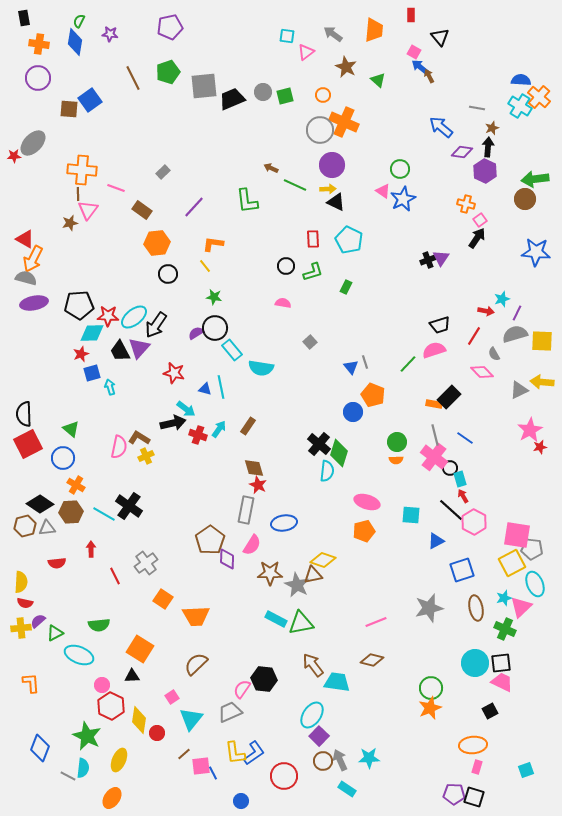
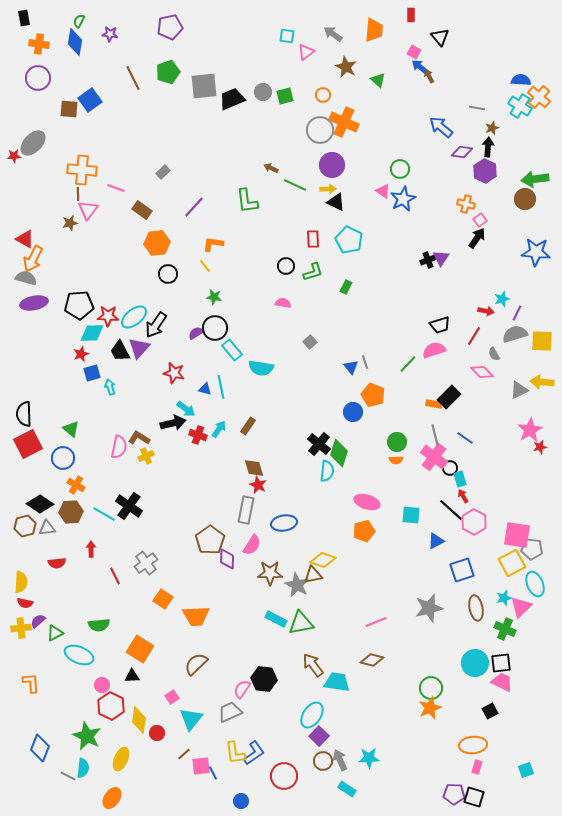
yellow ellipse at (119, 760): moved 2 px right, 1 px up
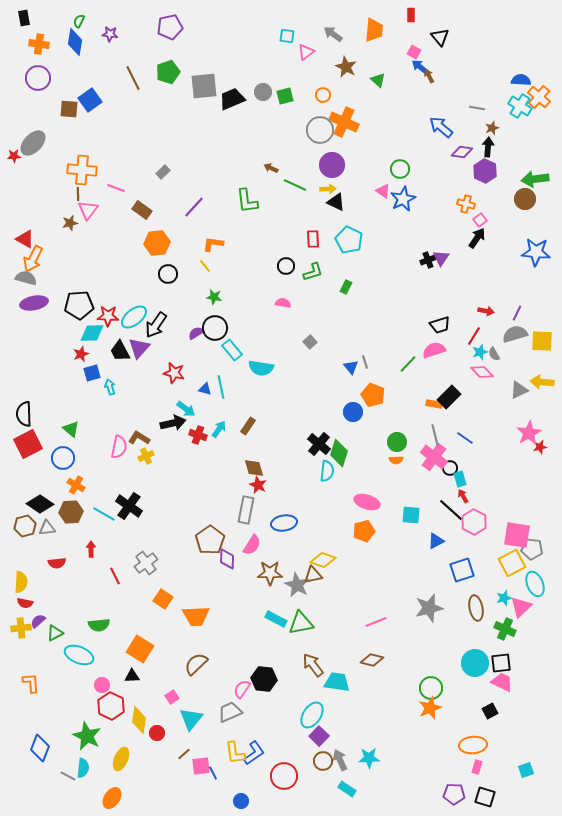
cyan star at (502, 299): moved 22 px left, 53 px down
pink star at (530, 430): moved 1 px left, 3 px down
black square at (474, 797): moved 11 px right
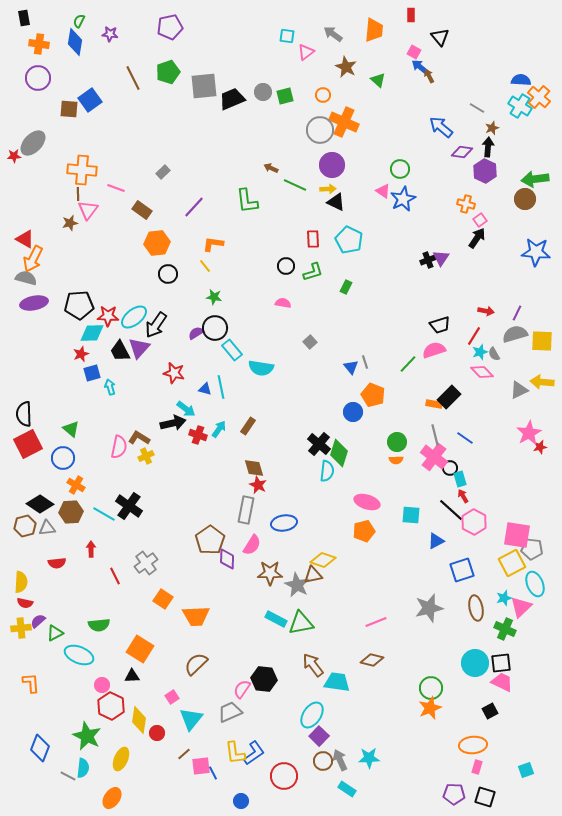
gray line at (477, 108): rotated 21 degrees clockwise
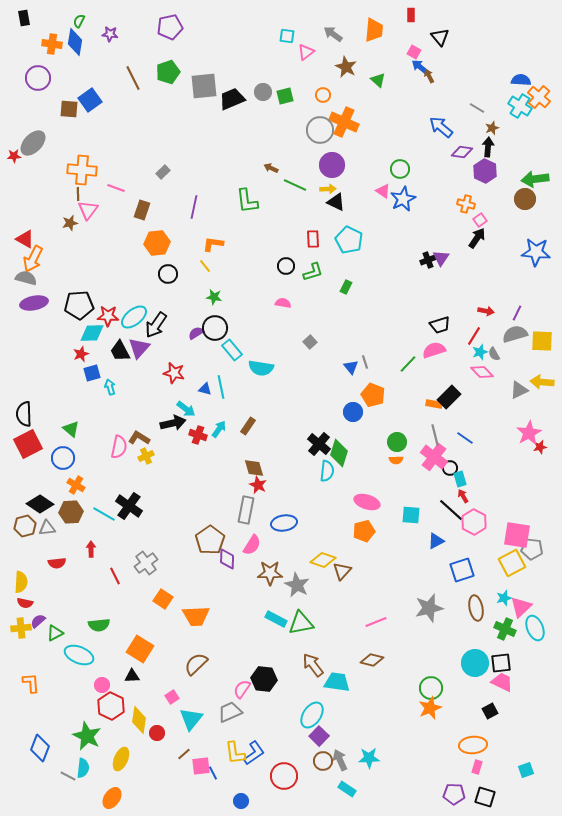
orange cross at (39, 44): moved 13 px right
purple line at (194, 207): rotated 30 degrees counterclockwise
brown rectangle at (142, 210): rotated 72 degrees clockwise
brown triangle at (313, 575): moved 29 px right, 4 px up; rotated 36 degrees counterclockwise
cyan ellipse at (535, 584): moved 44 px down
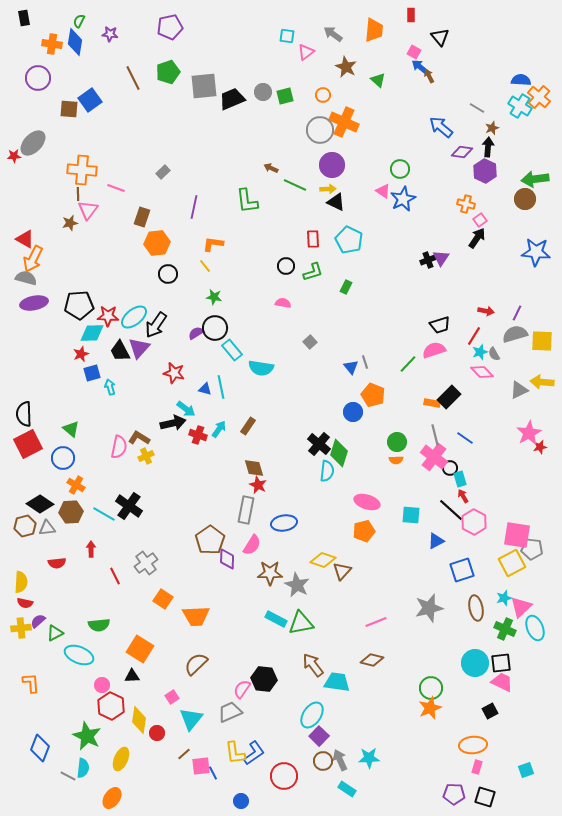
brown rectangle at (142, 210): moved 7 px down
orange rectangle at (434, 404): moved 2 px left, 1 px up
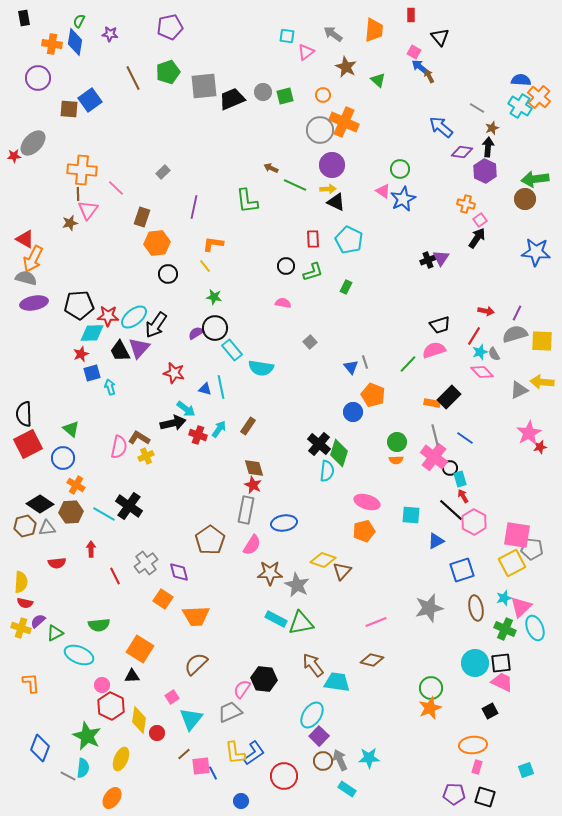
pink line at (116, 188): rotated 24 degrees clockwise
red star at (258, 485): moved 5 px left
purple diamond at (227, 559): moved 48 px left, 13 px down; rotated 15 degrees counterclockwise
yellow cross at (21, 628): rotated 24 degrees clockwise
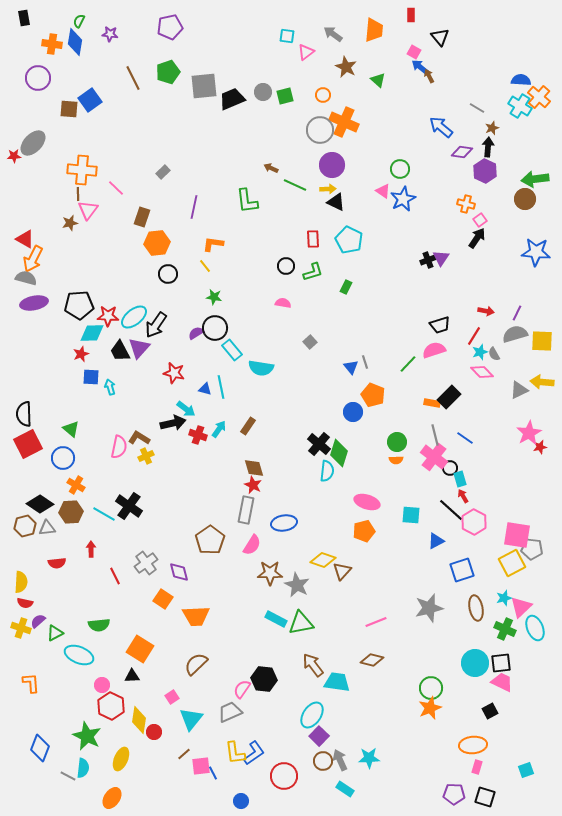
blue square at (92, 373): moved 1 px left, 4 px down; rotated 18 degrees clockwise
red circle at (157, 733): moved 3 px left, 1 px up
cyan rectangle at (347, 789): moved 2 px left
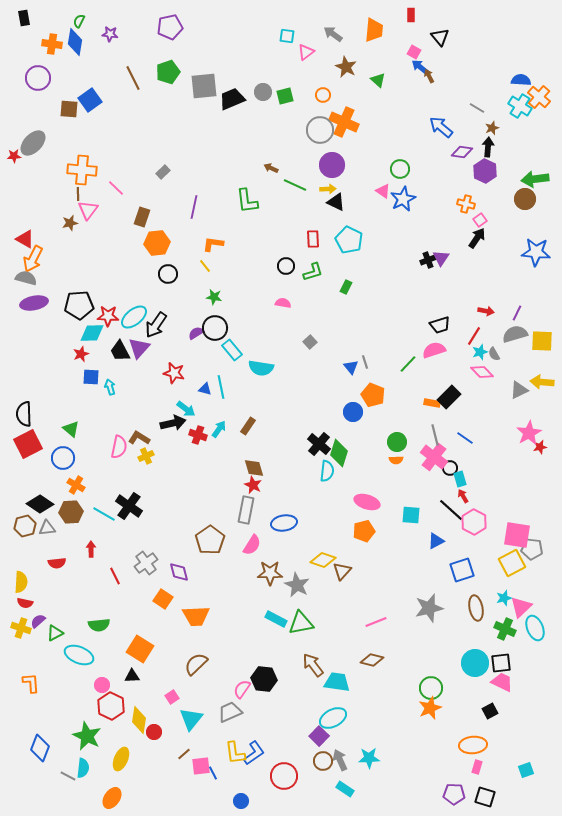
cyan ellipse at (312, 715): moved 21 px right, 3 px down; rotated 28 degrees clockwise
